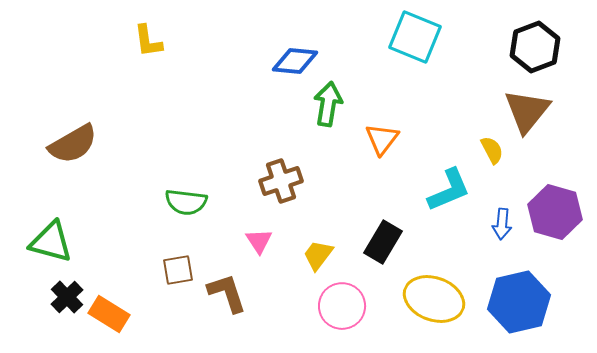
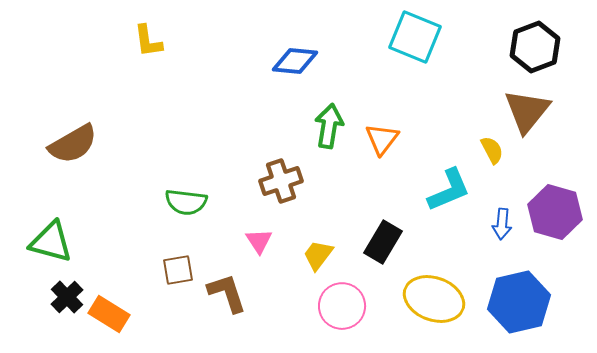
green arrow: moved 1 px right, 22 px down
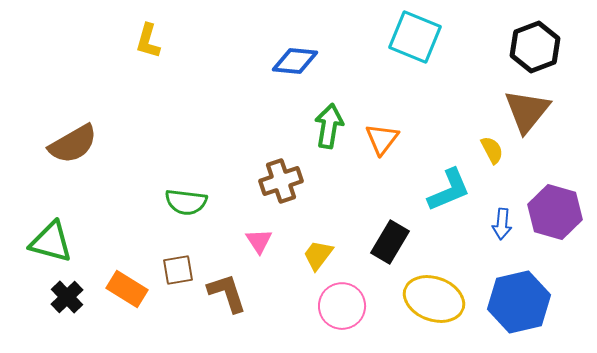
yellow L-shape: rotated 24 degrees clockwise
black rectangle: moved 7 px right
orange rectangle: moved 18 px right, 25 px up
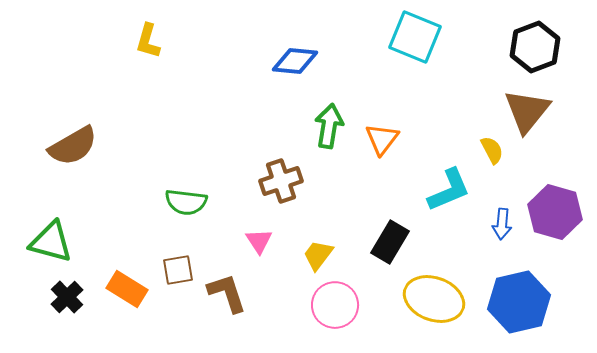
brown semicircle: moved 2 px down
pink circle: moved 7 px left, 1 px up
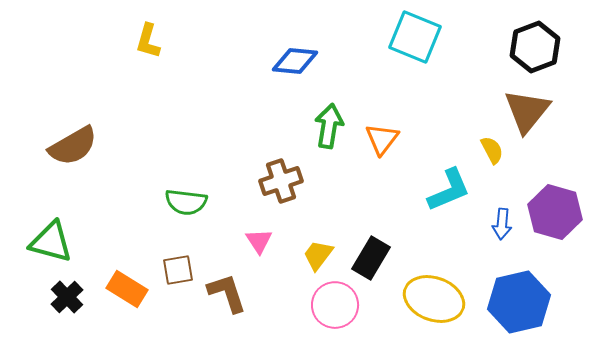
black rectangle: moved 19 px left, 16 px down
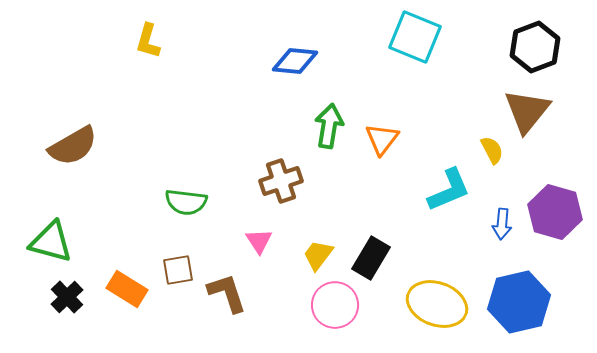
yellow ellipse: moved 3 px right, 5 px down
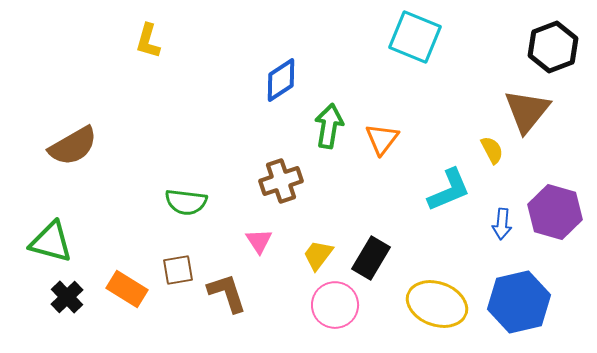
black hexagon: moved 18 px right
blue diamond: moved 14 px left, 19 px down; rotated 39 degrees counterclockwise
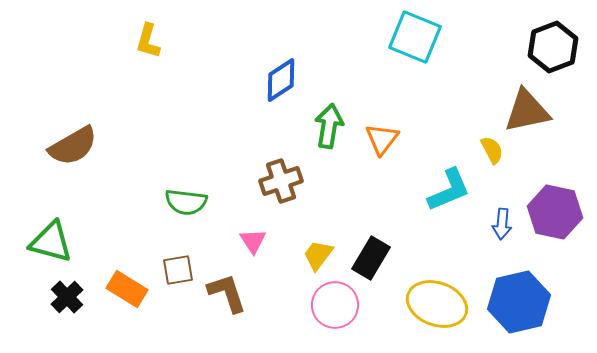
brown triangle: rotated 39 degrees clockwise
purple hexagon: rotated 4 degrees counterclockwise
pink triangle: moved 6 px left
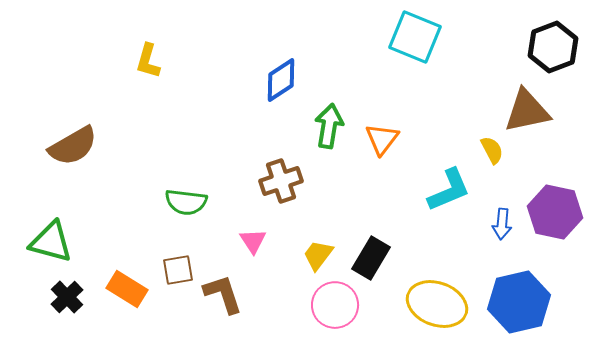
yellow L-shape: moved 20 px down
brown L-shape: moved 4 px left, 1 px down
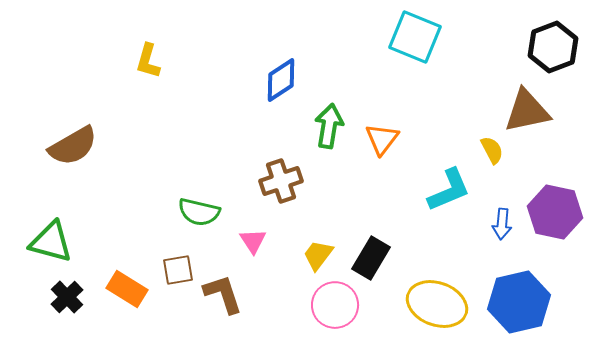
green semicircle: moved 13 px right, 10 px down; rotated 6 degrees clockwise
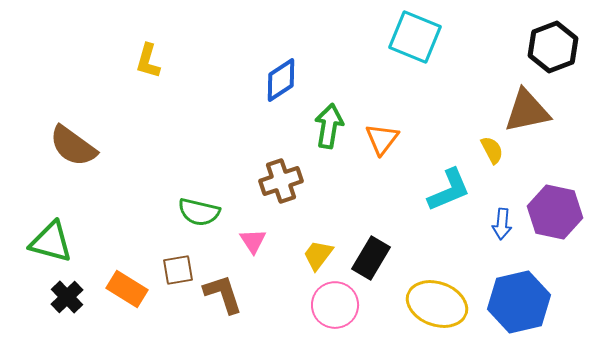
brown semicircle: rotated 66 degrees clockwise
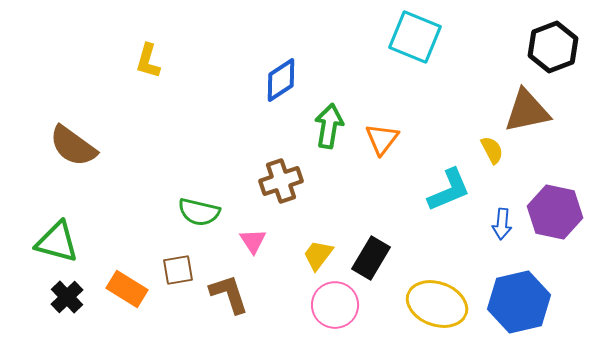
green triangle: moved 6 px right
brown L-shape: moved 6 px right
